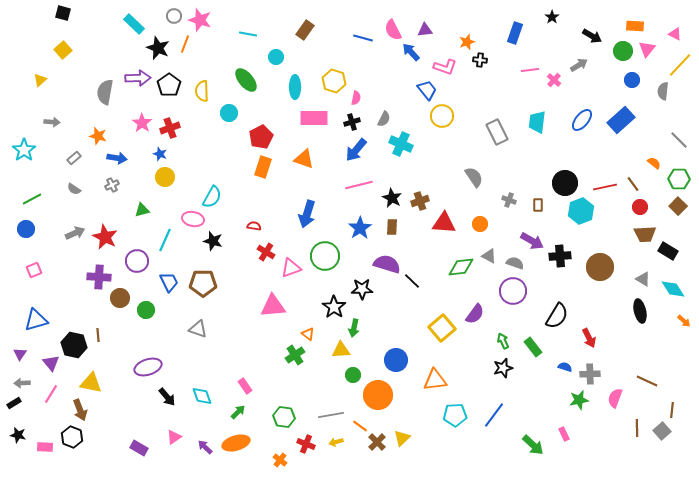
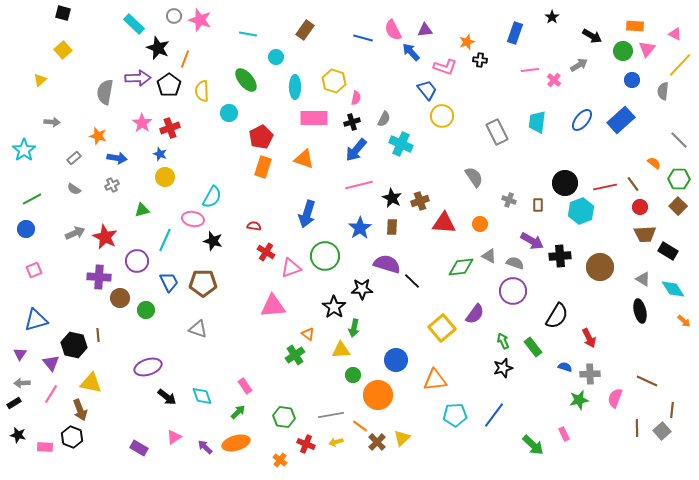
orange line at (185, 44): moved 15 px down
black arrow at (167, 397): rotated 12 degrees counterclockwise
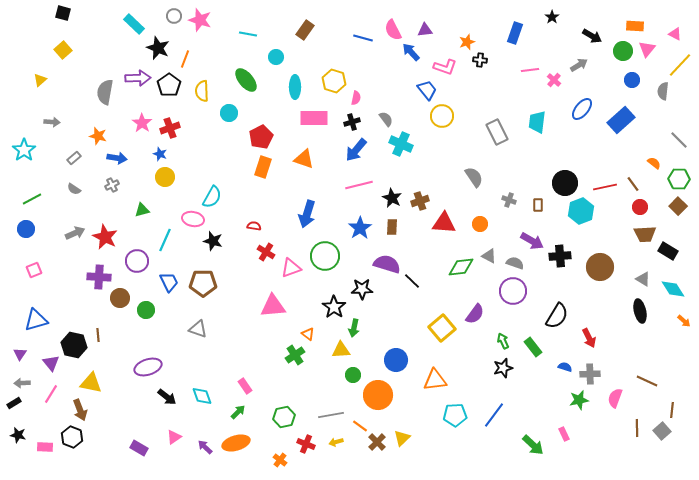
gray semicircle at (384, 119): moved 2 px right; rotated 63 degrees counterclockwise
blue ellipse at (582, 120): moved 11 px up
green hexagon at (284, 417): rotated 20 degrees counterclockwise
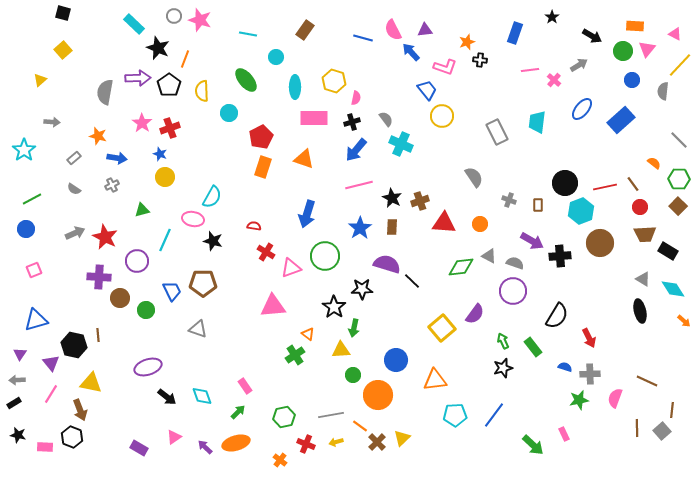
brown circle at (600, 267): moved 24 px up
blue trapezoid at (169, 282): moved 3 px right, 9 px down
gray arrow at (22, 383): moved 5 px left, 3 px up
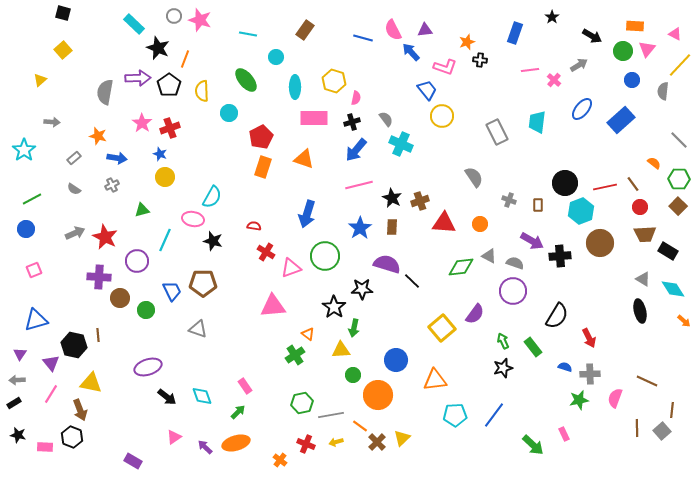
green hexagon at (284, 417): moved 18 px right, 14 px up
purple rectangle at (139, 448): moved 6 px left, 13 px down
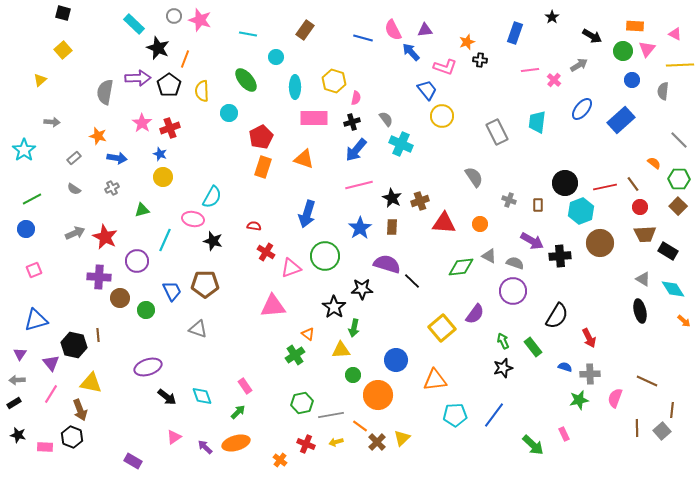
yellow line at (680, 65): rotated 44 degrees clockwise
yellow circle at (165, 177): moved 2 px left
gray cross at (112, 185): moved 3 px down
brown pentagon at (203, 283): moved 2 px right, 1 px down
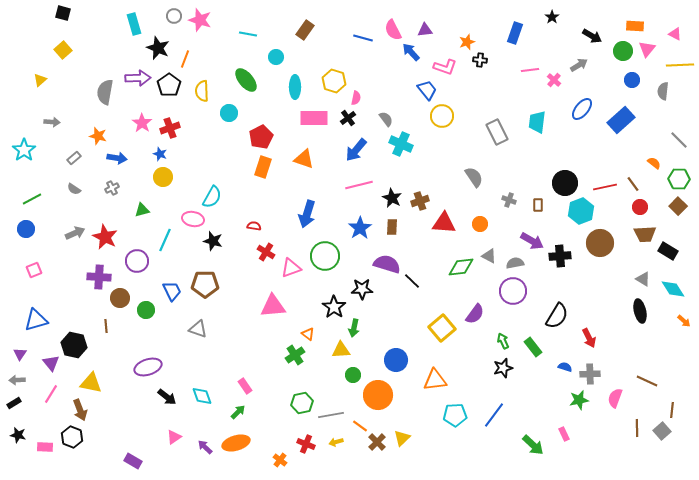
cyan rectangle at (134, 24): rotated 30 degrees clockwise
black cross at (352, 122): moved 4 px left, 4 px up; rotated 21 degrees counterclockwise
gray semicircle at (515, 263): rotated 30 degrees counterclockwise
brown line at (98, 335): moved 8 px right, 9 px up
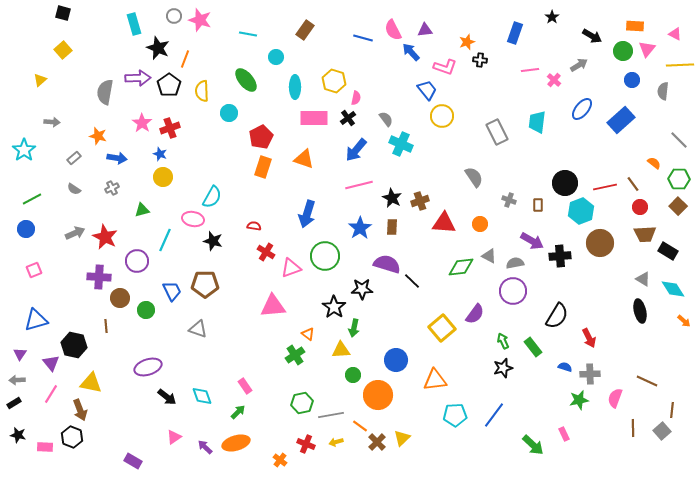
brown line at (637, 428): moved 4 px left
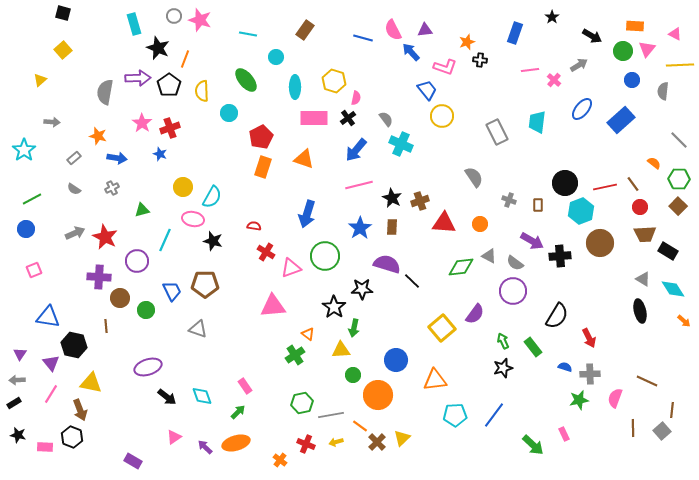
yellow circle at (163, 177): moved 20 px right, 10 px down
gray semicircle at (515, 263): rotated 132 degrees counterclockwise
blue triangle at (36, 320): moved 12 px right, 3 px up; rotated 25 degrees clockwise
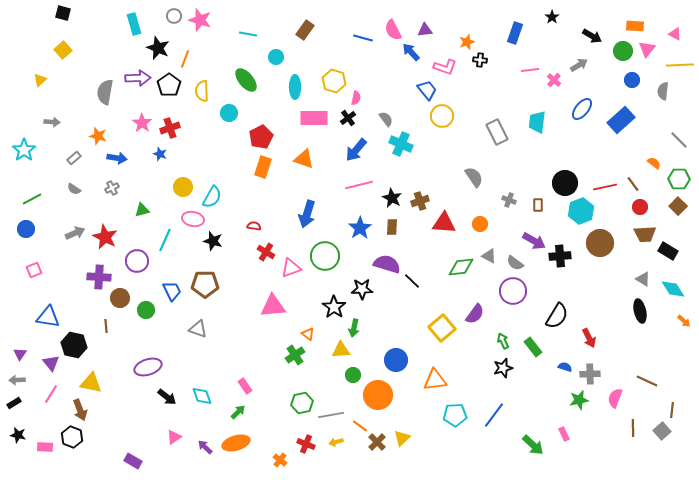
purple arrow at (532, 241): moved 2 px right
